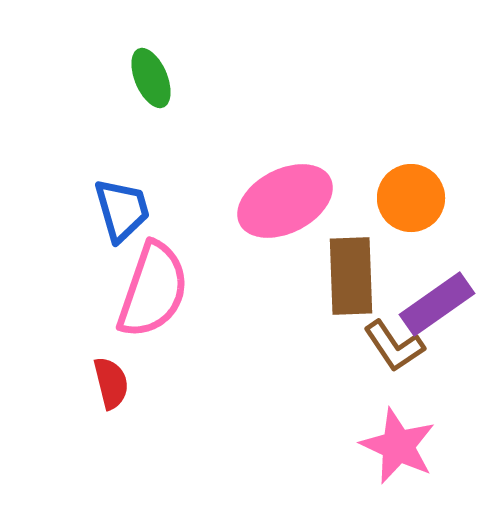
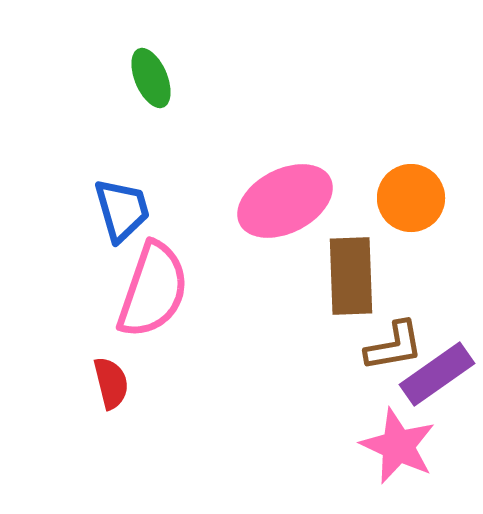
purple rectangle: moved 70 px down
brown L-shape: rotated 66 degrees counterclockwise
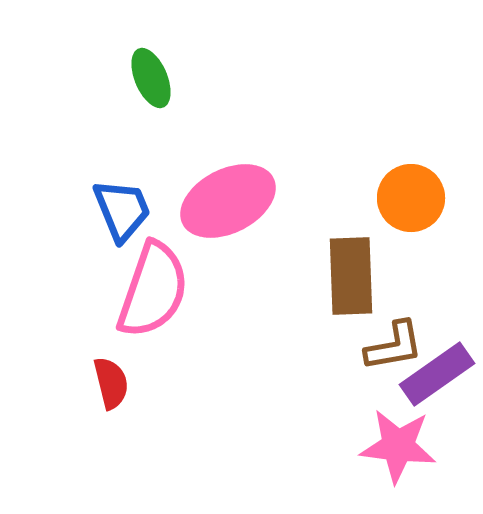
pink ellipse: moved 57 px left
blue trapezoid: rotated 6 degrees counterclockwise
pink star: rotated 18 degrees counterclockwise
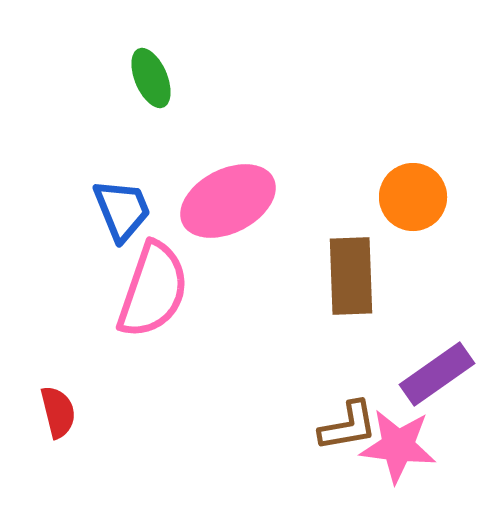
orange circle: moved 2 px right, 1 px up
brown L-shape: moved 46 px left, 80 px down
red semicircle: moved 53 px left, 29 px down
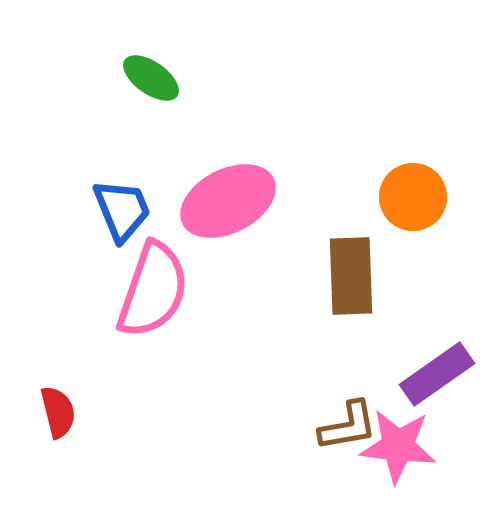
green ellipse: rotated 32 degrees counterclockwise
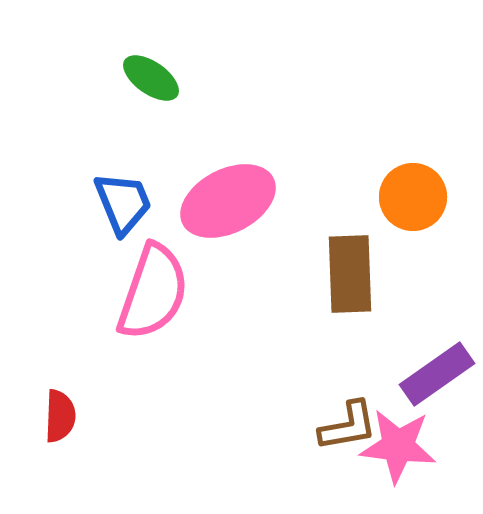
blue trapezoid: moved 1 px right, 7 px up
brown rectangle: moved 1 px left, 2 px up
pink semicircle: moved 2 px down
red semicircle: moved 2 px right, 4 px down; rotated 16 degrees clockwise
